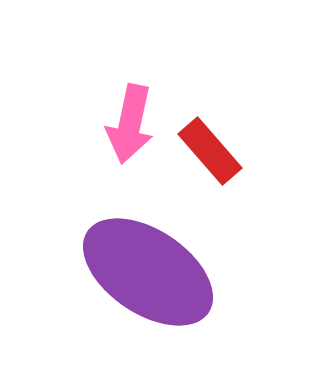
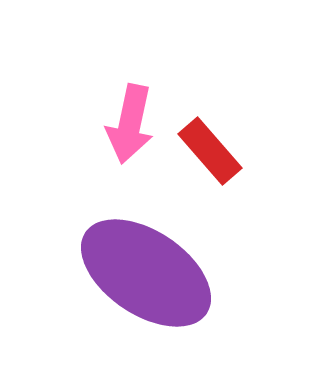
purple ellipse: moved 2 px left, 1 px down
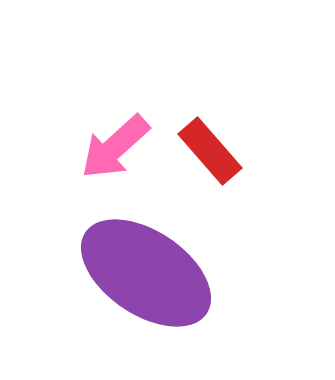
pink arrow: moved 15 px left, 23 px down; rotated 36 degrees clockwise
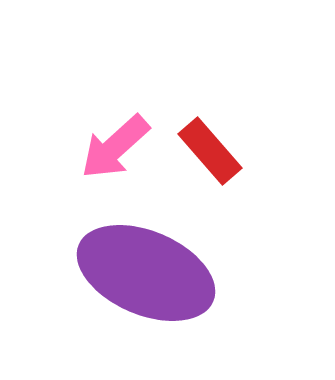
purple ellipse: rotated 11 degrees counterclockwise
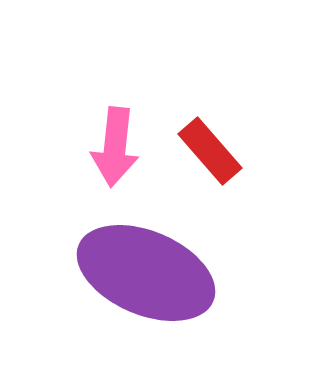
pink arrow: rotated 42 degrees counterclockwise
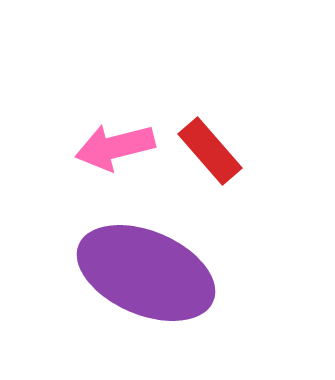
pink arrow: rotated 70 degrees clockwise
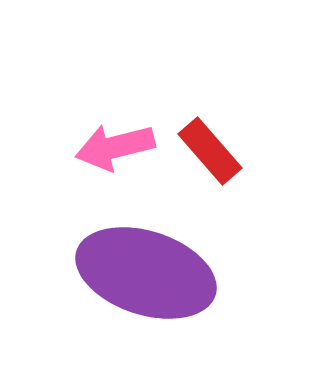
purple ellipse: rotated 5 degrees counterclockwise
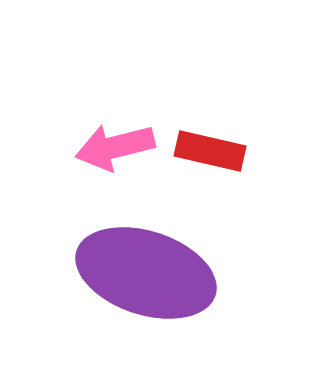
red rectangle: rotated 36 degrees counterclockwise
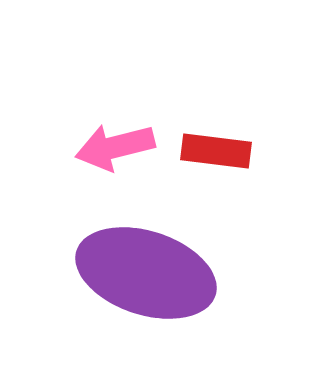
red rectangle: moved 6 px right; rotated 6 degrees counterclockwise
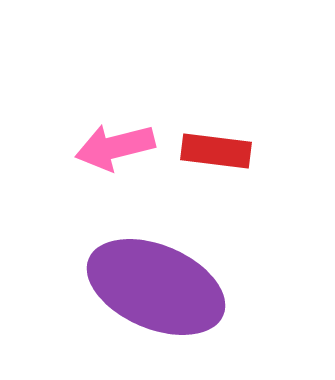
purple ellipse: moved 10 px right, 14 px down; rotated 5 degrees clockwise
